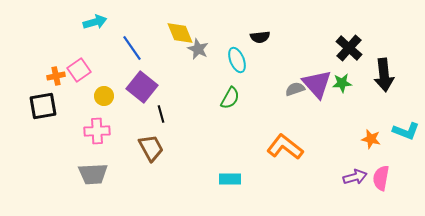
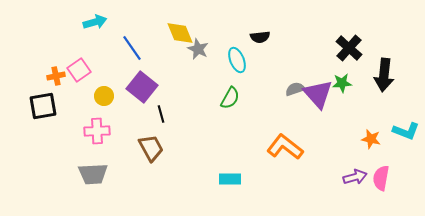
black arrow: rotated 12 degrees clockwise
purple triangle: moved 1 px right, 10 px down
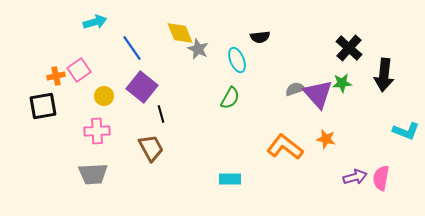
orange star: moved 45 px left
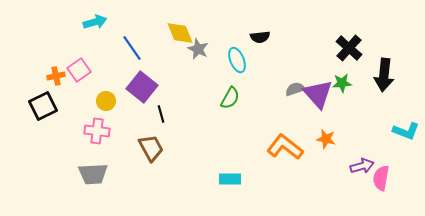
yellow circle: moved 2 px right, 5 px down
black square: rotated 16 degrees counterclockwise
pink cross: rotated 10 degrees clockwise
purple arrow: moved 7 px right, 11 px up
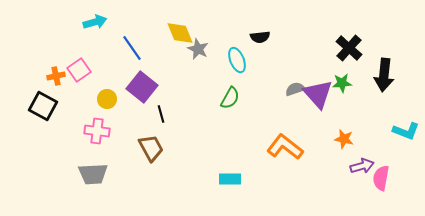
yellow circle: moved 1 px right, 2 px up
black square: rotated 36 degrees counterclockwise
orange star: moved 18 px right
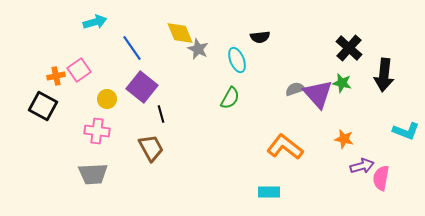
green star: rotated 18 degrees clockwise
cyan rectangle: moved 39 px right, 13 px down
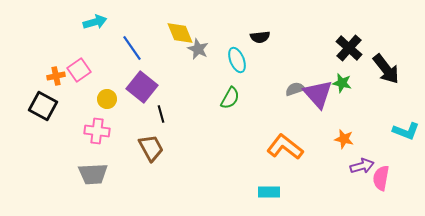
black arrow: moved 2 px right, 6 px up; rotated 44 degrees counterclockwise
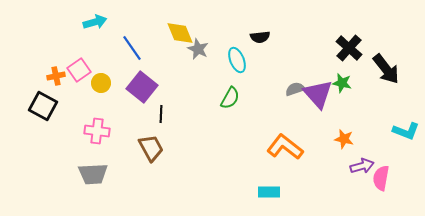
yellow circle: moved 6 px left, 16 px up
black line: rotated 18 degrees clockwise
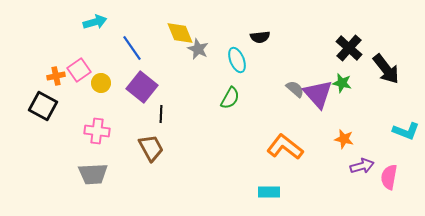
gray semicircle: rotated 60 degrees clockwise
pink semicircle: moved 8 px right, 1 px up
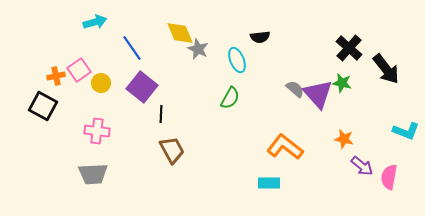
brown trapezoid: moved 21 px right, 2 px down
purple arrow: rotated 55 degrees clockwise
cyan rectangle: moved 9 px up
